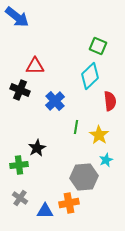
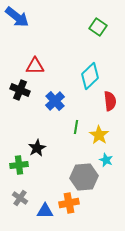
green square: moved 19 px up; rotated 12 degrees clockwise
cyan star: rotated 24 degrees counterclockwise
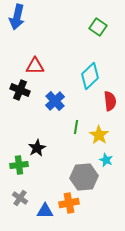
blue arrow: rotated 65 degrees clockwise
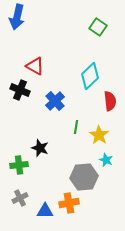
red triangle: rotated 30 degrees clockwise
black star: moved 3 px right; rotated 24 degrees counterclockwise
gray cross: rotated 28 degrees clockwise
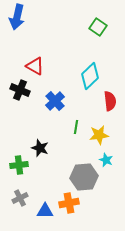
yellow star: rotated 30 degrees clockwise
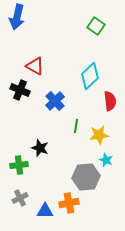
green square: moved 2 px left, 1 px up
green line: moved 1 px up
gray hexagon: moved 2 px right
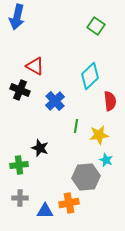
gray cross: rotated 28 degrees clockwise
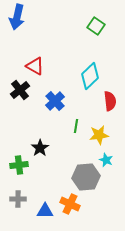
black cross: rotated 30 degrees clockwise
black star: rotated 18 degrees clockwise
gray cross: moved 2 px left, 1 px down
orange cross: moved 1 px right, 1 px down; rotated 36 degrees clockwise
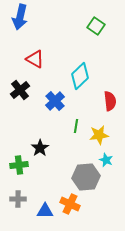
blue arrow: moved 3 px right
red triangle: moved 7 px up
cyan diamond: moved 10 px left
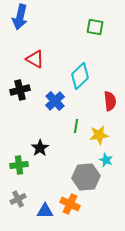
green square: moved 1 px left, 1 px down; rotated 24 degrees counterclockwise
black cross: rotated 24 degrees clockwise
gray cross: rotated 28 degrees counterclockwise
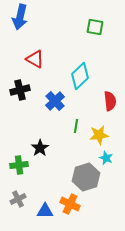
cyan star: moved 2 px up
gray hexagon: rotated 12 degrees counterclockwise
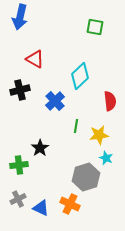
blue triangle: moved 4 px left, 3 px up; rotated 24 degrees clockwise
